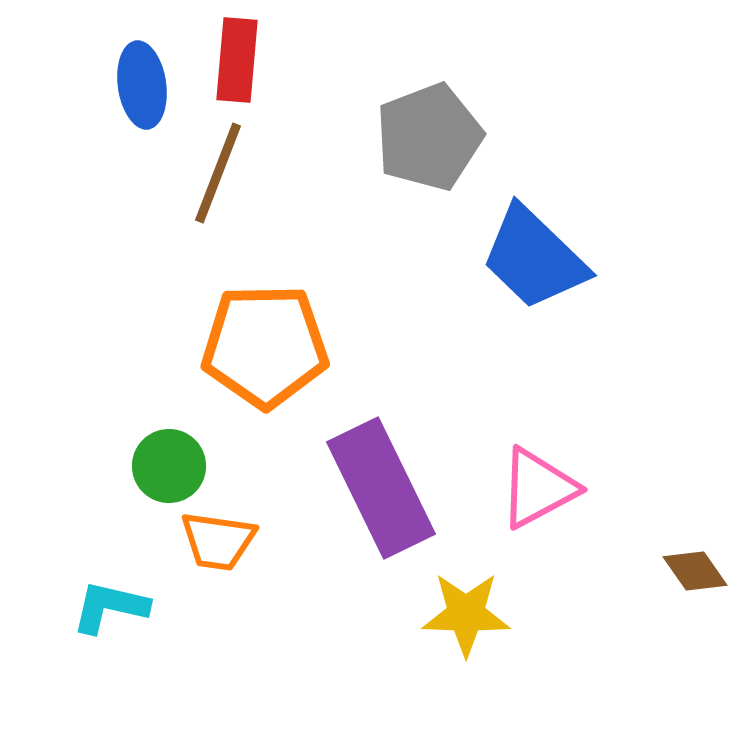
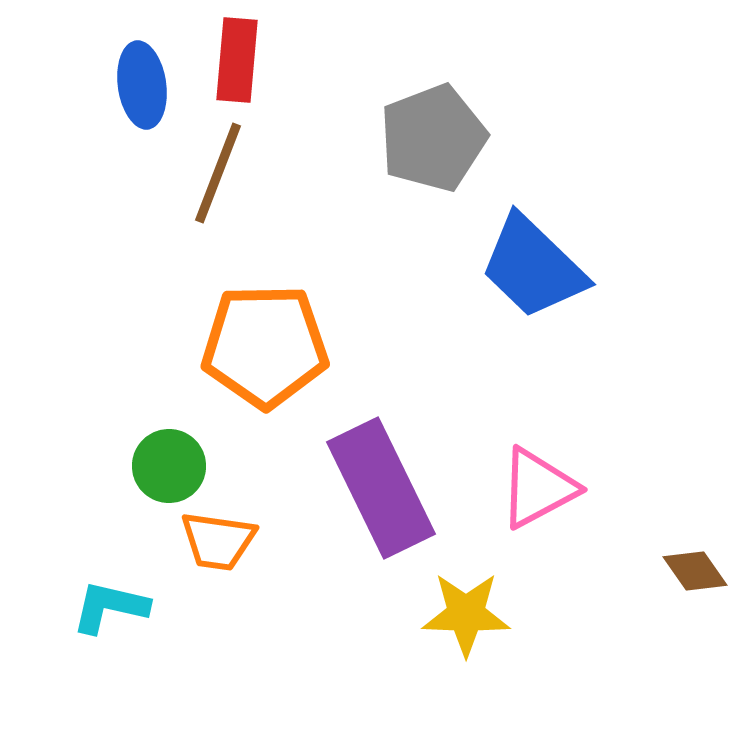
gray pentagon: moved 4 px right, 1 px down
blue trapezoid: moved 1 px left, 9 px down
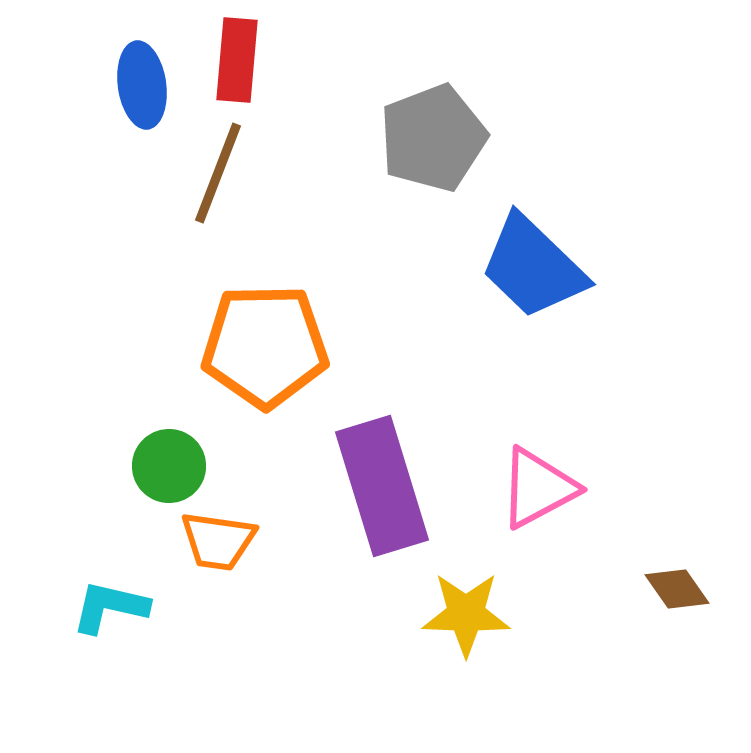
purple rectangle: moved 1 px right, 2 px up; rotated 9 degrees clockwise
brown diamond: moved 18 px left, 18 px down
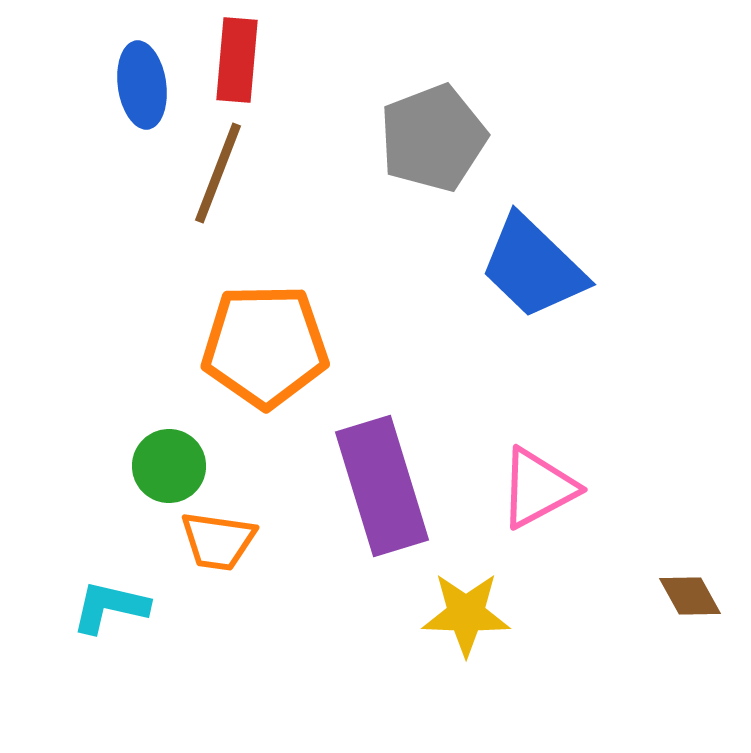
brown diamond: moved 13 px right, 7 px down; rotated 6 degrees clockwise
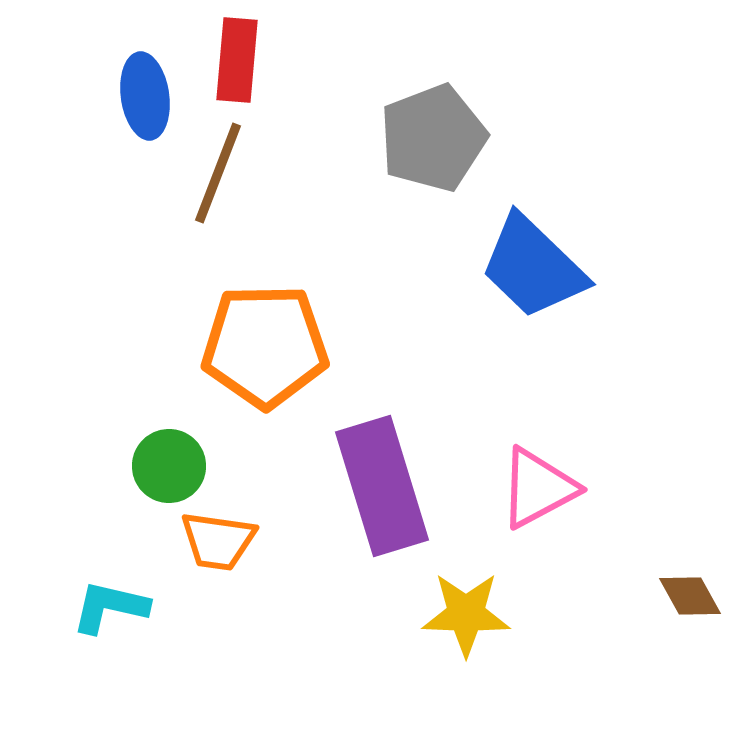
blue ellipse: moved 3 px right, 11 px down
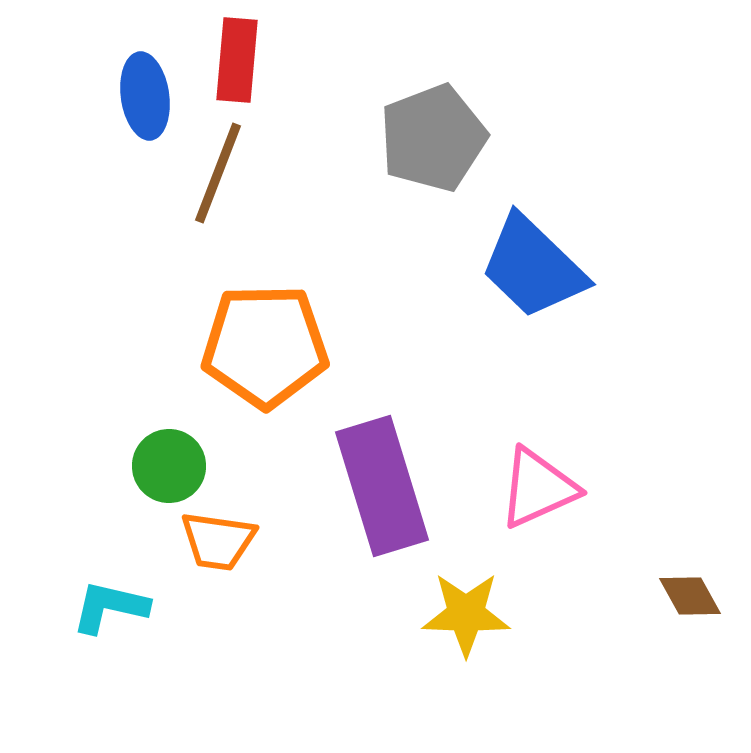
pink triangle: rotated 4 degrees clockwise
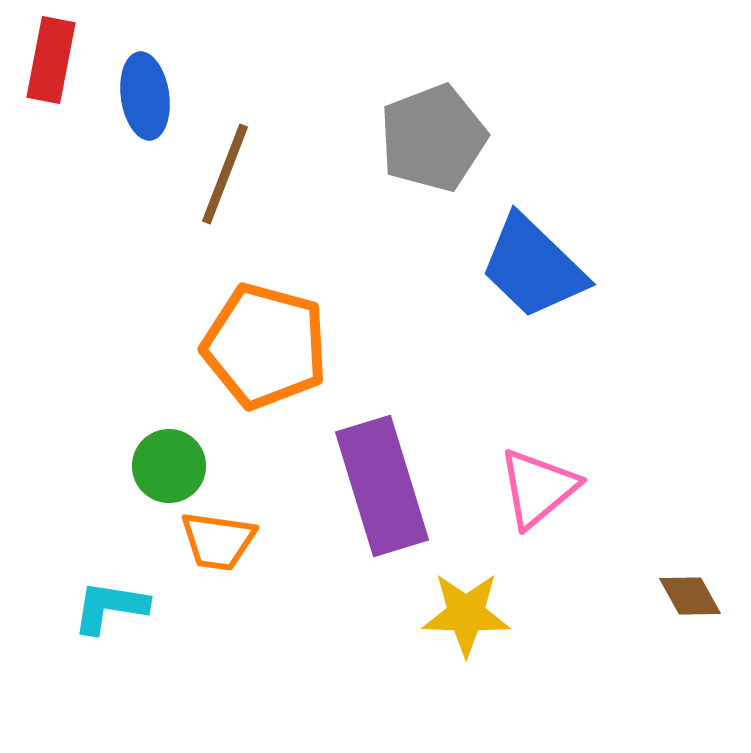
red rectangle: moved 186 px left; rotated 6 degrees clockwise
brown line: moved 7 px right, 1 px down
orange pentagon: rotated 16 degrees clockwise
pink triangle: rotated 16 degrees counterclockwise
cyan L-shape: rotated 4 degrees counterclockwise
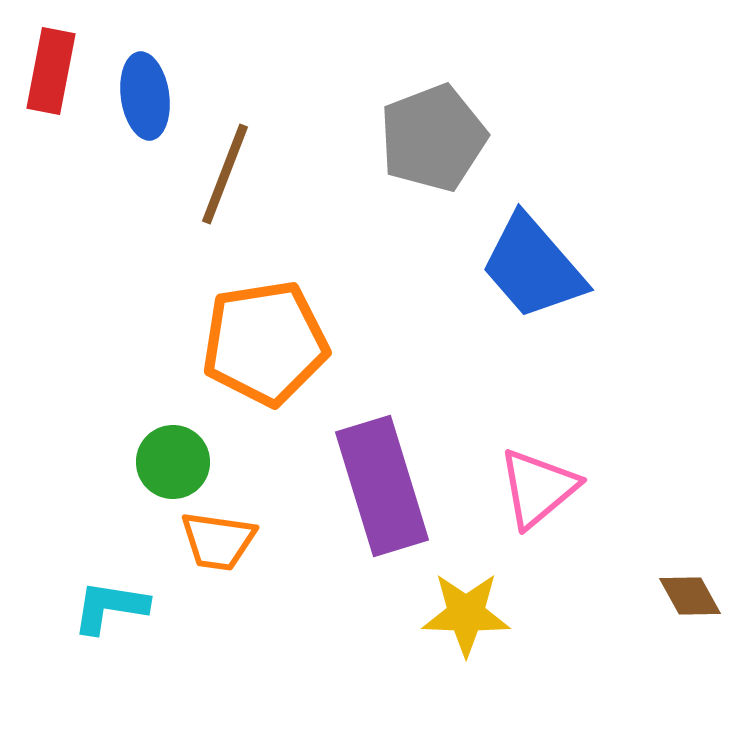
red rectangle: moved 11 px down
blue trapezoid: rotated 5 degrees clockwise
orange pentagon: moved 3 px up; rotated 24 degrees counterclockwise
green circle: moved 4 px right, 4 px up
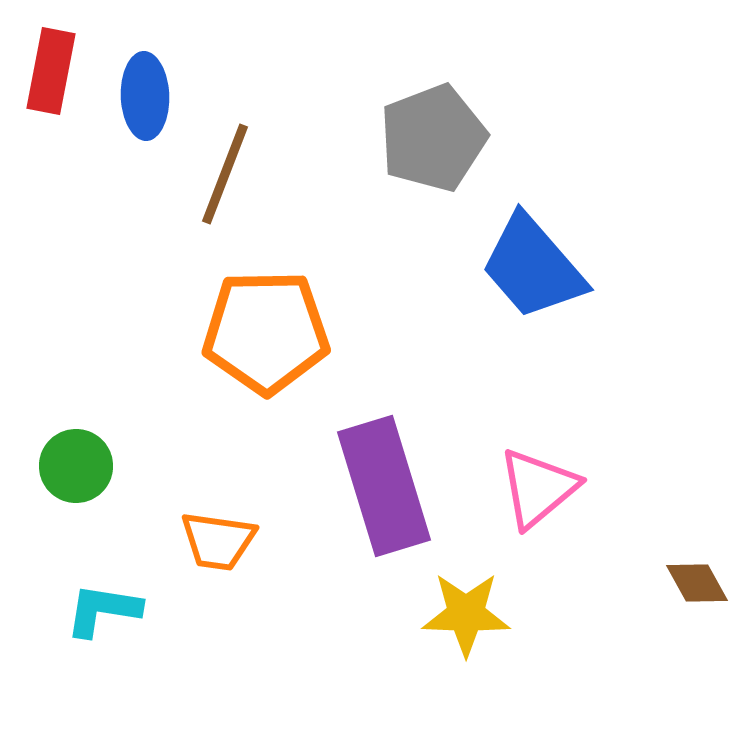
blue ellipse: rotated 6 degrees clockwise
orange pentagon: moved 1 px right, 11 px up; rotated 8 degrees clockwise
green circle: moved 97 px left, 4 px down
purple rectangle: moved 2 px right
brown diamond: moved 7 px right, 13 px up
cyan L-shape: moved 7 px left, 3 px down
